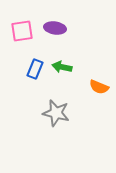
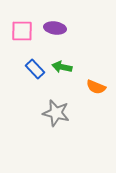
pink square: rotated 10 degrees clockwise
blue rectangle: rotated 66 degrees counterclockwise
orange semicircle: moved 3 px left
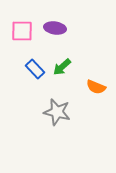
green arrow: rotated 54 degrees counterclockwise
gray star: moved 1 px right, 1 px up
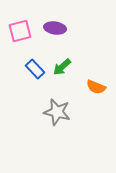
pink square: moved 2 px left; rotated 15 degrees counterclockwise
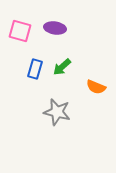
pink square: rotated 30 degrees clockwise
blue rectangle: rotated 60 degrees clockwise
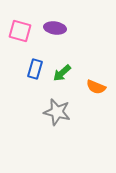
green arrow: moved 6 px down
